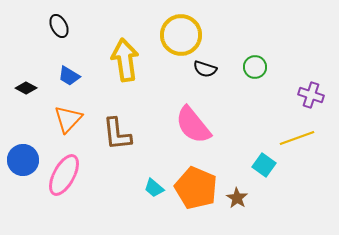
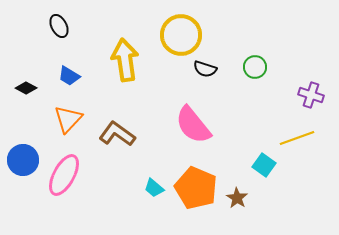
brown L-shape: rotated 132 degrees clockwise
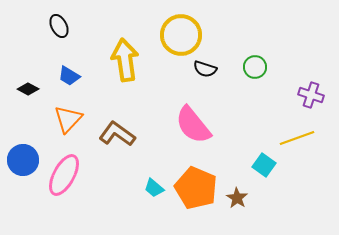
black diamond: moved 2 px right, 1 px down
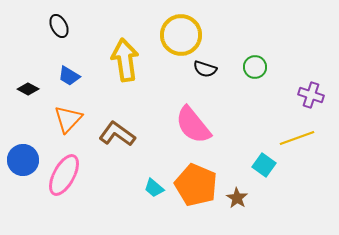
orange pentagon: moved 3 px up
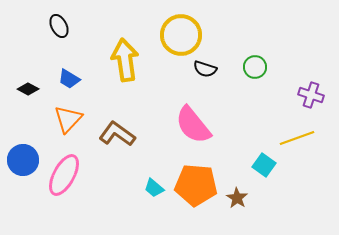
blue trapezoid: moved 3 px down
orange pentagon: rotated 18 degrees counterclockwise
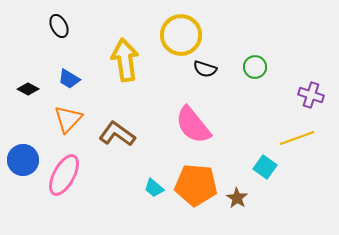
cyan square: moved 1 px right, 2 px down
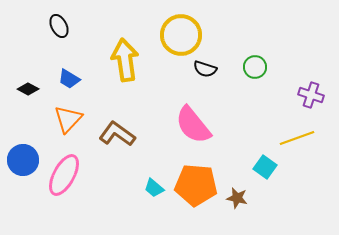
brown star: rotated 20 degrees counterclockwise
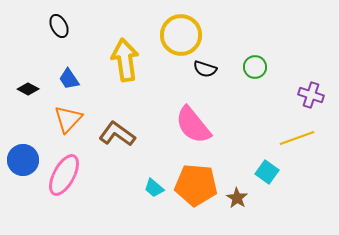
blue trapezoid: rotated 25 degrees clockwise
cyan square: moved 2 px right, 5 px down
brown star: rotated 20 degrees clockwise
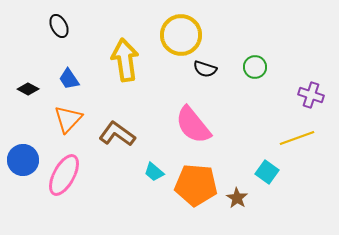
cyan trapezoid: moved 16 px up
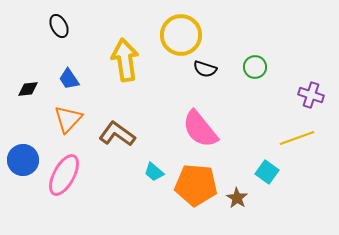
black diamond: rotated 35 degrees counterclockwise
pink semicircle: moved 7 px right, 4 px down
